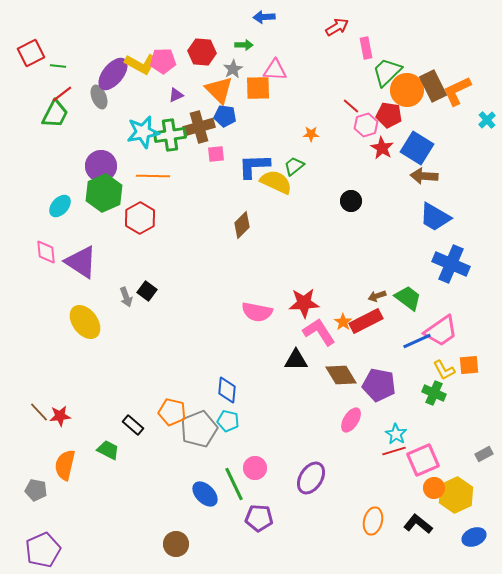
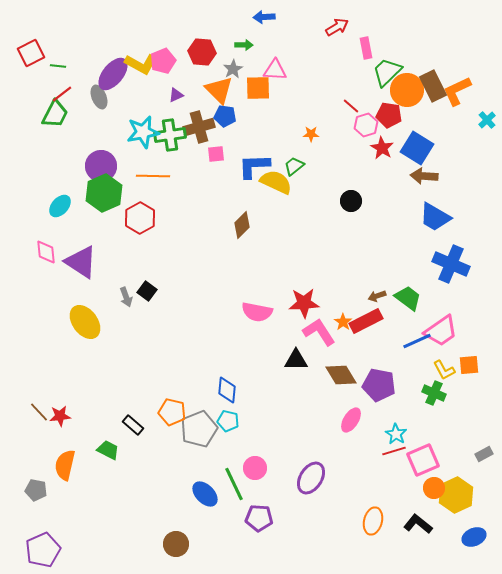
pink pentagon at (163, 61): rotated 20 degrees counterclockwise
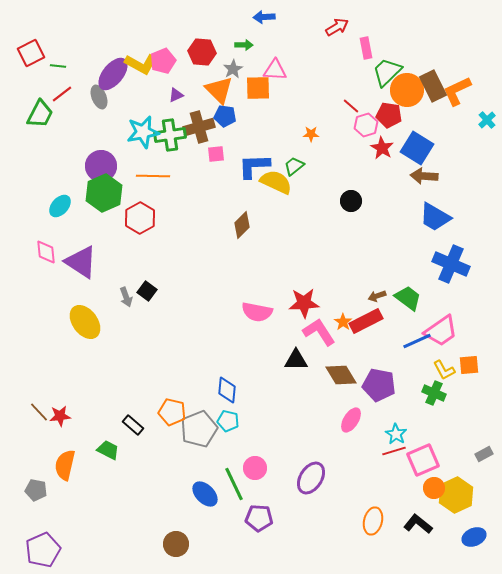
green trapezoid at (55, 114): moved 15 px left
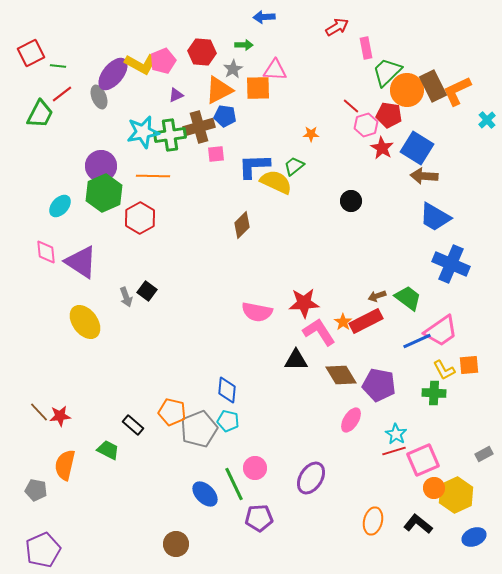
orange triangle at (219, 90): rotated 48 degrees clockwise
green cross at (434, 393): rotated 20 degrees counterclockwise
purple pentagon at (259, 518): rotated 8 degrees counterclockwise
